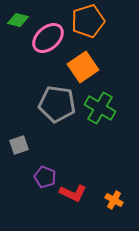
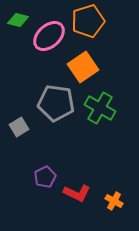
pink ellipse: moved 1 px right, 2 px up
gray pentagon: moved 1 px left, 1 px up
gray square: moved 18 px up; rotated 12 degrees counterclockwise
purple pentagon: rotated 25 degrees clockwise
red L-shape: moved 4 px right
orange cross: moved 1 px down
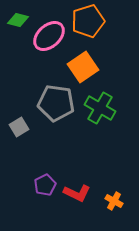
purple pentagon: moved 8 px down
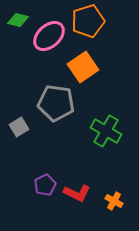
green cross: moved 6 px right, 23 px down
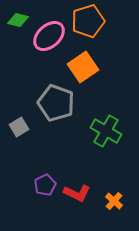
gray pentagon: rotated 12 degrees clockwise
orange cross: rotated 12 degrees clockwise
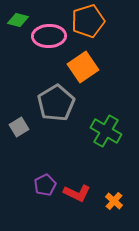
pink ellipse: rotated 40 degrees clockwise
gray pentagon: rotated 21 degrees clockwise
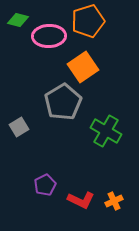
gray pentagon: moved 7 px right, 1 px up
red L-shape: moved 4 px right, 7 px down
orange cross: rotated 24 degrees clockwise
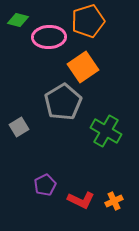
pink ellipse: moved 1 px down
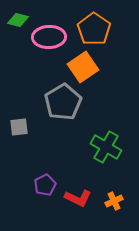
orange pentagon: moved 6 px right, 8 px down; rotated 20 degrees counterclockwise
gray square: rotated 24 degrees clockwise
green cross: moved 16 px down
red L-shape: moved 3 px left, 2 px up
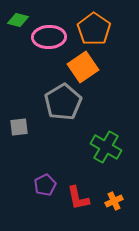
red L-shape: rotated 52 degrees clockwise
